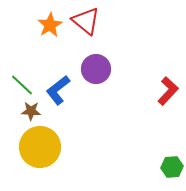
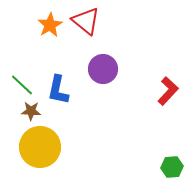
purple circle: moved 7 px right
blue L-shape: rotated 40 degrees counterclockwise
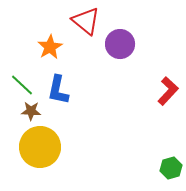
orange star: moved 22 px down
purple circle: moved 17 px right, 25 px up
green hexagon: moved 1 px left, 1 px down; rotated 10 degrees counterclockwise
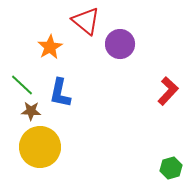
blue L-shape: moved 2 px right, 3 px down
